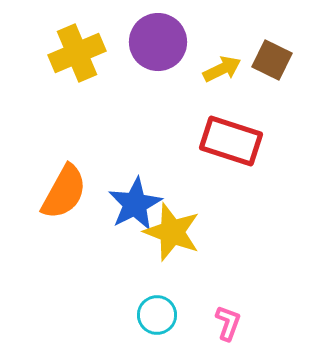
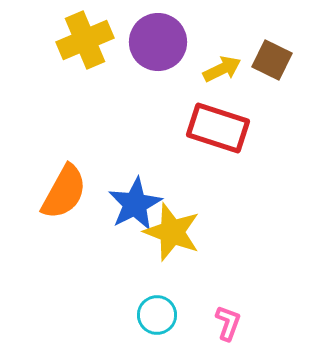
yellow cross: moved 8 px right, 13 px up
red rectangle: moved 13 px left, 13 px up
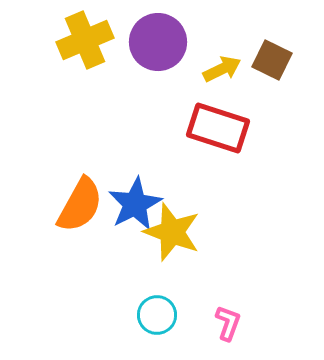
orange semicircle: moved 16 px right, 13 px down
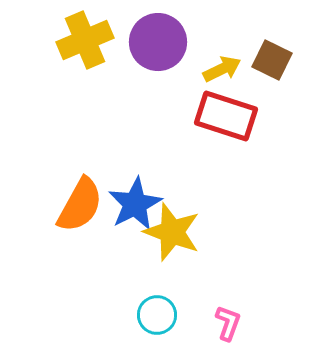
red rectangle: moved 8 px right, 12 px up
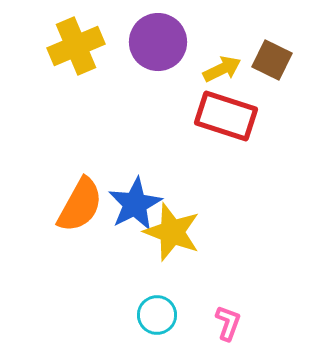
yellow cross: moved 9 px left, 6 px down
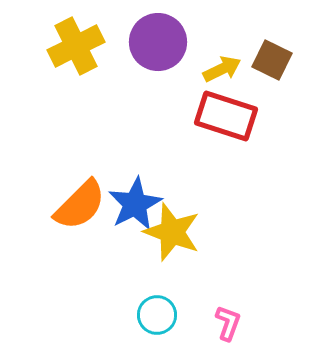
yellow cross: rotated 4 degrees counterclockwise
orange semicircle: rotated 16 degrees clockwise
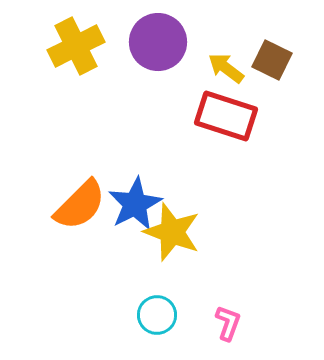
yellow arrow: moved 4 px right, 1 px up; rotated 117 degrees counterclockwise
